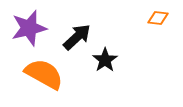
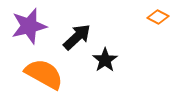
orange diamond: moved 1 px up; rotated 20 degrees clockwise
purple star: moved 2 px up
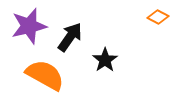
black arrow: moved 7 px left; rotated 12 degrees counterclockwise
orange semicircle: moved 1 px right, 1 px down
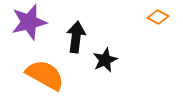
purple star: moved 4 px up
black arrow: moved 6 px right; rotated 28 degrees counterclockwise
black star: rotated 10 degrees clockwise
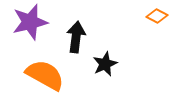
orange diamond: moved 1 px left, 1 px up
purple star: moved 1 px right
black star: moved 4 px down
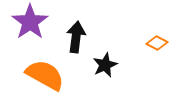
orange diamond: moved 27 px down
purple star: rotated 21 degrees counterclockwise
black star: moved 1 px down
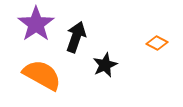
purple star: moved 6 px right, 2 px down
black arrow: rotated 12 degrees clockwise
orange semicircle: moved 3 px left
